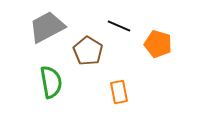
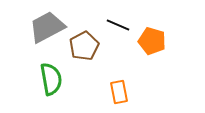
black line: moved 1 px left, 1 px up
orange pentagon: moved 6 px left, 3 px up
brown pentagon: moved 4 px left, 5 px up; rotated 12 degrees clockwise
green semicircle: moved 3 px up
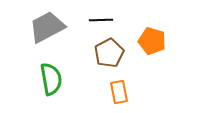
black line: moved 17 px left, 5 px up; rotated 25 degrees counterclockwise
brown pentagon: moved 25 px right, 7 px down
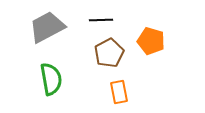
orange pentagon: moved 1 px left
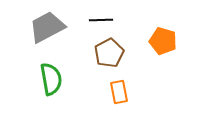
orange pentagon: moved 12 px right
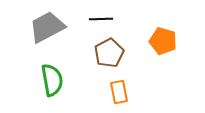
black line: moved 1 px up
green semicircle: moved 1 px right, 1 px down
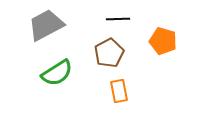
black line: moved 17 px right
gray trapezoid: moved 1 px left, 2 px up
green semicircle: moved 5 px right, 7 px up; rotated 68 degrees clockwise
orange rectangle: moved 1 px up
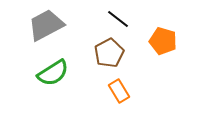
black line: rotated 40 degrees clockwise
green semicircle: moved 4 px left
orange rectangle: rotated 20 degrees counterclockwise
